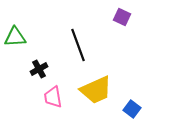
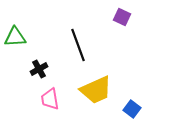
pink trapezoid: moved 3 px left, 2 px down
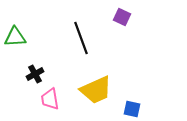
black line: moved 3 px right, 7 px up
black cross: moved 4 px left, 5 px down
blue square: rotated 24 degrees counterclockwise
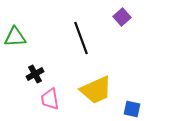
purple square: rotated 24 degrees clockwise
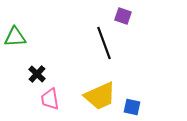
purple square: moved 1 px right, 1 px up; rotated 30 degrees counterclockwise
black line: moved 23 px right, 5 px down
black cross: moved 2 px right; rotated 18 degrees counterclockwise
yellow trapezoid: moved 4 px right, 6 px down
blue square: moved 2 px up
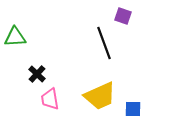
blue square: moved 1 px right, 2 px down; rotated 12 degrees counterclockwise
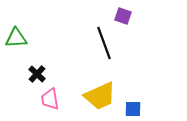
green triangle: moved 1 px right, 1 px down
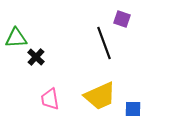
purple square: moved 1 px left, 3 px down
black cross: moved 1 px left, 17 px up
